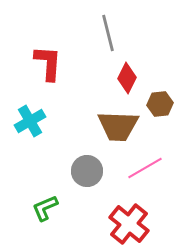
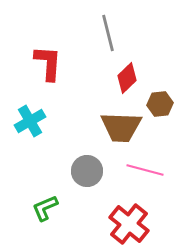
red diamond: rotated 20 degrees clockwise
brown trapezoid: moved 3 px right, 1 px down
pink line: moved 2 px down; rotated 45 degrees clockwise
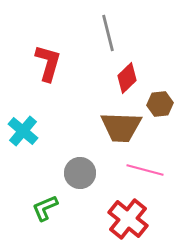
red L-shape: rotated 12 degrees clockwise
cyan cross: moved 7 px left, 10 px down; rotated 20 degrees counterclockwise
gray circle: moved 7 px left, 2 px down
red cross: moved 1 px left, 5 px up
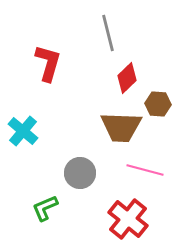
brown hexagon: moved 2 px left; rotated 10 degrees clockwise
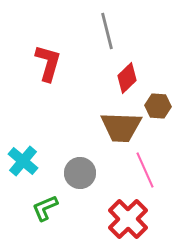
gray line: moved 1 px left, 2 px up
brown hexagon: moved 2 px down
cyan cross: moved 30 px down
pink line: rotated 51 degrees clockwise
red cross: rotated 6 degrees clockwise
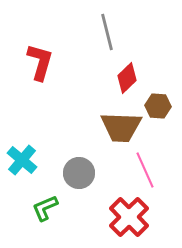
gray line: moved 1 px down
red L-shape: moved 8 px left, 1 px up
cyan cross: moved 1 px left, 1 px up
gray circle: moved 1 px left
red cross: moved 1 px right, 2 px up
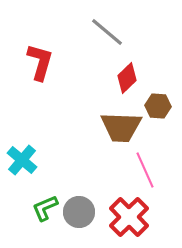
gray line: rotated 36 degrees counterclockwise
gray circle: moved 39 px down
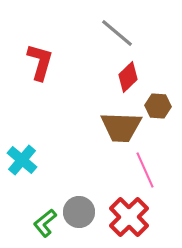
gray line: moved 10 px right, 1 px down
red diamond: moved 1 px right, 1 px up
green L-shape: moved 15 px down; rotated 16 degrees counterclockwise
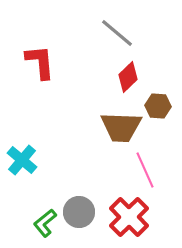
red L-shape: rotated 21 degrees counterclockwise
